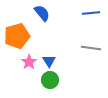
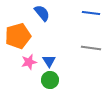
blue line: rotated 12 degrees clockwise
orange pentagon: moved 1 px right
pink star: rotated 21 degrees clockwise
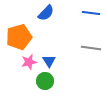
blue semicircle: moved 4 px right; rotated 84 degrees clockwise
orange pentagon: moved 1 px right, 1 px down
green circle: moved 5 px left, 1 px down
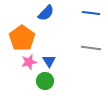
orange pentagon: moved 3 px right, 1 px down; rotated 20 degrees counterclockwise
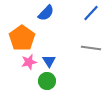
blue line: rotated 54 degrees counterclockwise
green circle: moved 2 px right
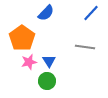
gray line: moved 6 px left, 1 px up
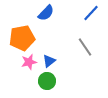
orange pentagon: rotated 25 degrees clockwise
gray line: rotated 48 degrees clockwise
blue triangle: rotated 24 degrees clockwise
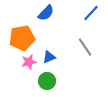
blue triangle: moved 4 px up; rotated 16 degrees clockwise
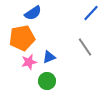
blue semicircle: moved 13 px left; rotated 12 degrees clockwise
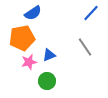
blue triangle: moved 2 px up
